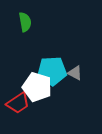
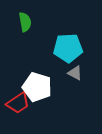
cyan pentagon: moved 16 px right, 23 px up
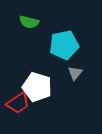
green semicircle: moved 4 px right; rotated 114 degrees clockwise
cyan pentagon: moved 4 px left, 3 px up; rotated 8 degrees counterclockwise
gray triangle: rotated 42 degrees clockwise
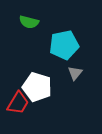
red trapezoid: rotated 25 degrees counterclockwise
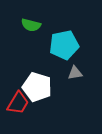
green semicircle: moved 2 px right, 3 px down
gray triangle: rotated 42 degrees clockwise
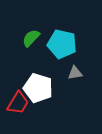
green semicircle: moved 13 px down; rotated 120 degrees clockwise
cyan pentagon: moved 2 px left, 1 px up; rotated 24 degrees clockwise
white pentagon: moved 1 px right, 1 px down
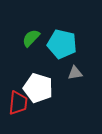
red trapezoid: rotated 25 degrees counterclockwise
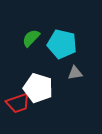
red trapezoid: rotated 65 degrees clockwise
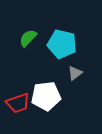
green semicircle: moved 3 px left
gray triangle: rotated 28 degrees counterclockwise
white pentagon: moved 8 px right, 8 px down; rotated 24 degrees counterclockwise
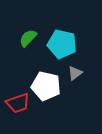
white pentagon: moved 10 px up; rotated 20 degrees clockwise
